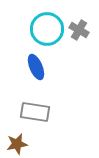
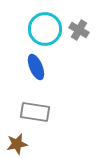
cyan circle: moved 2 px left
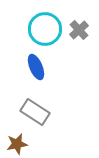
gray cross: rotated 18 degrees clockwise
gray rectangle: rotated 24 degrees clockwise
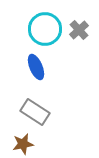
brown star: moved 6 px right
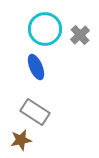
gray cross: moved 1 px right, 5 px down
brown star: moved 2 px left, 4 px up
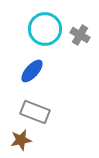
gray cross: rotated 18 degrees counterclockwise
blue ellipse: moved 4 px left, 4 px down; rotated 65 degrees clockwise
gray rectangle: rotated 12 degrees counterclockwise
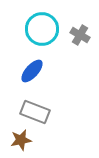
cyan circle: moved 3 px left
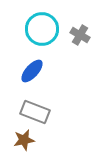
brown star: moved 3 px right
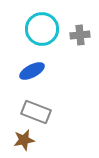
gray cross: rotated 36 degrees counterclockwise
blue ellipse: rotated 20 degrees clockwise
gray rectangle: moved 1 px right
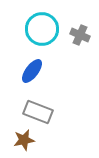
gray cross: rotated 30 degrees clockwise
blue ellipse: rotated 25 degrees counterclockwise
gray rectangle: moved 2 px right
